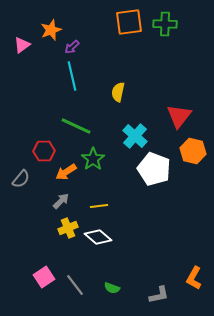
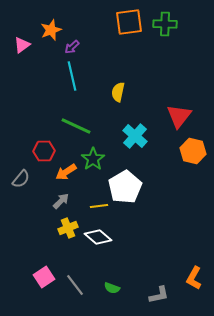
white pentagon: moved 29 px left, 18 px down; rotated 20 degrees clockwise
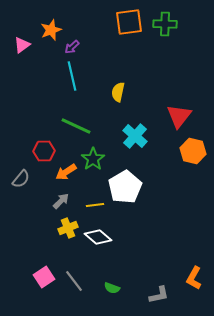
yellow line: moved 4 px left, 1 px up
gray line: moved 1 px left, 4 px up
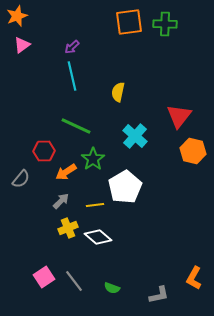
orange star: moved 34 px left, 14 px up
